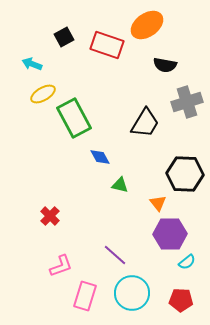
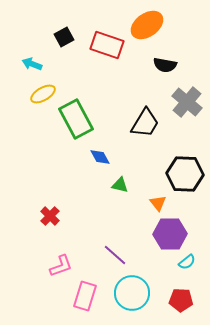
gray cross: rotated 32 degrees counterclockwise
green rectangle: moved 2 px right, 1 px down
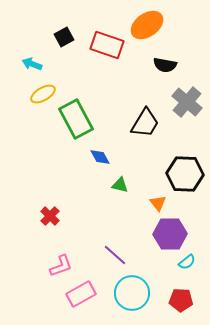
pink rectangle: moved 4 px left, 2 px up; rotated 44 degrees clockwise
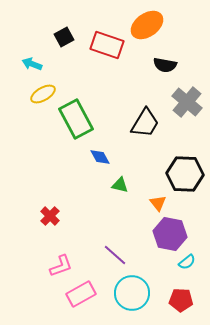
purple hexagon: rotated 12 degrees clockwise
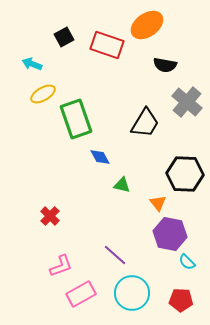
green rectangle: rotated 9 degrees clockwise
green triangle: moved 2 px right
cyan semicircle: rotated 84 degrees clockwise
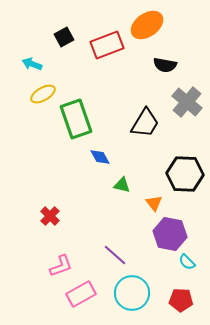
red rectangle: rotated 40 degrees counterclockwise
orange triangle: moved 4 px left
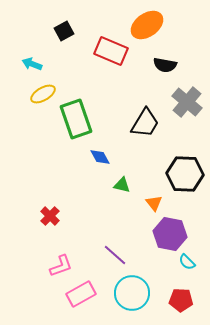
black square: moved 6 px up
red rectangle: moved 4 px right, 6 px down; rotated 44 degrees clockwise
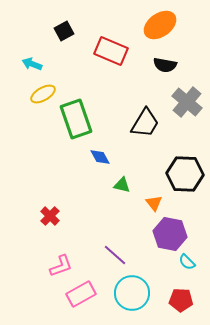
orange ellipse: moved 13 px right
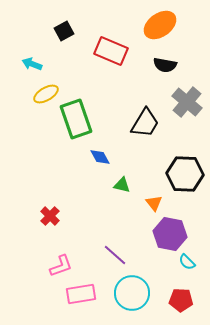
yellow ellipse: moved 3 px right
pink rectangle: rotated 20 degrees clockwise
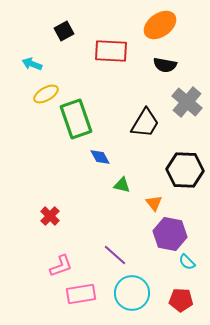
red rectangle: rotated 20 degrees counterclockwise
black hexagon: moved 4 px up
